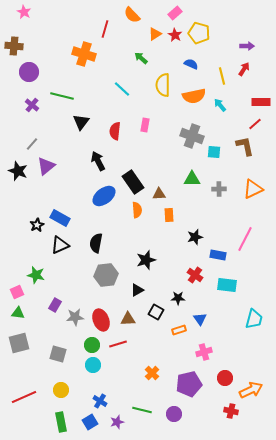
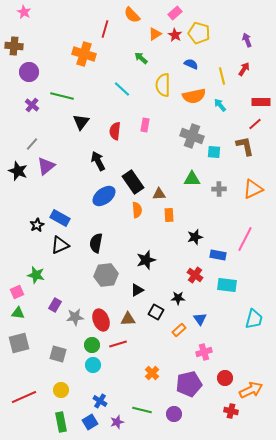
purple arrow at (247, 46): moved 6 px up; rotated 112 degrees counterclockwise
orange rectangle at (179, 330): rotated 24 degrees counterclockwise
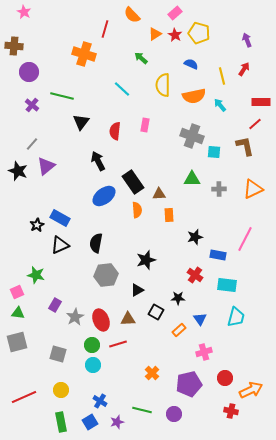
gray star at (75, 317): rotated 24 degrees counterclockwise
cyan trapezoid at (254, 319): moved 18 px left, 2 px up
gray square at (19, 343): moved 2 px left, 1 px up
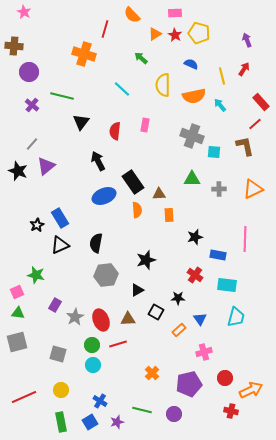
pink rectangle at (175, 13): rotated 40 degrees clockwise
red rectangle at (261, 102): rotated 48 degrees clockwise
blue ellipse at (104, 196): rotated 15 degrees clockwise
blue rectangle at (60, 218): rotated 30 degrees clockwise
pink line at (245, 239): rotated 25 degrees counterclockwise
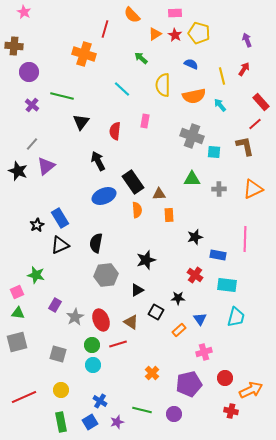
pink rectangle at (145, 125): moved 4 px up
brown triangle at (128, 319): moved 3 px right, 3 px down; rotated 35 degrees clockwise
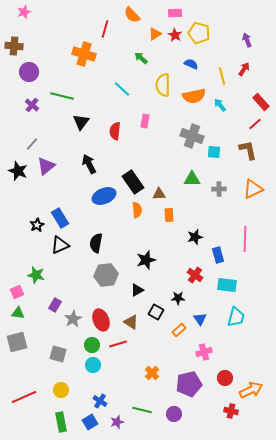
pink star at (24, 12): rotated 24 degrees clockwise
brown L-shape at (245, 146): moved 3 px right, 4 px down
black arrow at (98, 161): moved 9 px left, 3 px down
blue rectangle at (218, 255): rotated 63 degrees clockwise
gray star at (75, 317): moved 2 px left, 2 px down
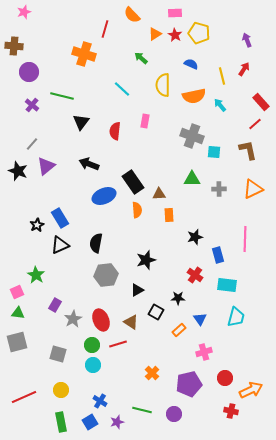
black arrow at (89, 164): rotated 42 degrees counterclockwise
green star at (36, 275): rotated 18 degrees clockwise
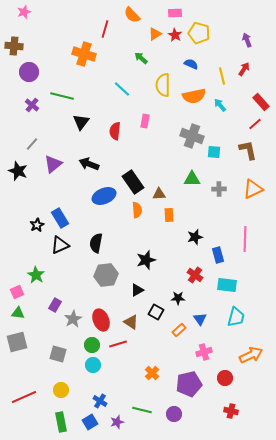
purple triangle at (46, 166): moved 7 px right, 2 px up
orange arrow at (251, 390): moved 35 px up
